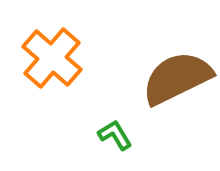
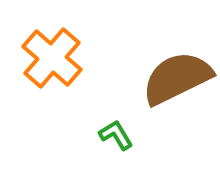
green L-shape: moved 1 px right
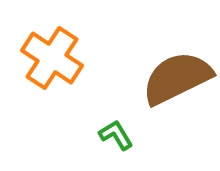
orange cross: rotated 8 degrees counterclockwise
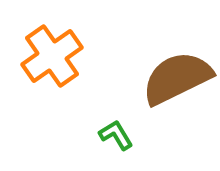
orange cross: moved 2 px up; rotated 22 degrees clockwise
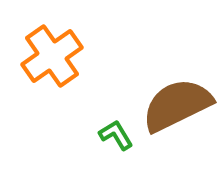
brown semicircle: moved 27 px down
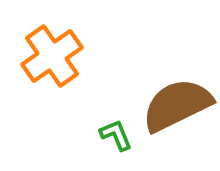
green L-shape: rotated 9 degrees clockwise
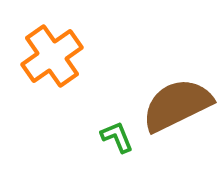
green L-shape: moved 1 px right, 2 px down
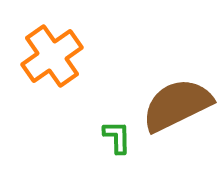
green L-shape: rotated 21 degrees clockwise
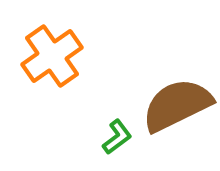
green L-shape: rotated 54 degrees clockwise
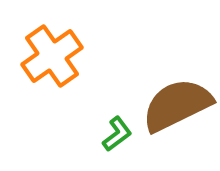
green L-shape: moved 3 px up
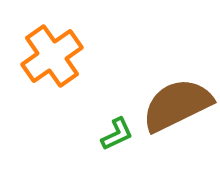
green L-shape: rotated 12 degrees clockwise
